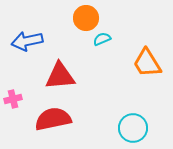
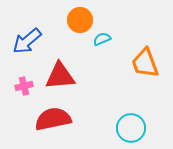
orange circle: moved 6 px left, 2 px down
blue arrow: rotated 28 degrees counterclockwise
orange trapezoid: moved 2 px left; rotated 12 degrees clockwise
pink cross: moved 11 px right, 13 px up
cyan circle: moved 2 px left
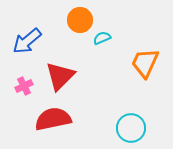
cyan semicircle: moved 1 px up
orange trapezoid: rotated 44 degrees clockwise
red triangle: rotated 40 degrees counterclockwise
pink cross: rotated 12 degrees counterclockwise
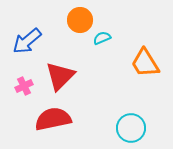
orange trapezoid: rotated 56 degrees counterclockwise
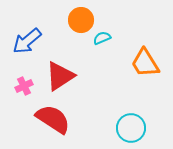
orange circle: moved 1 px right
red triangle: rotated 12 degrees clockwise
red semicircle: rotated 45 degrees clockwise
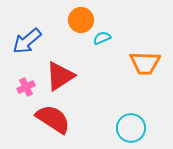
orange trapezoid: rotated 56 degrees counterclockwise
pink cross: moved 2 px right, 1 px down
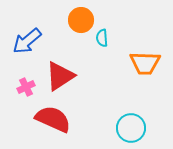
cyan semicircle: rotated 72 degrees counterclockwise
red semicircle: rotated 9 degrees counterclockwise
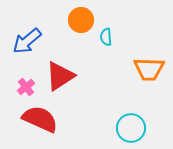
cyan semicircle: moved 4 px right, 1 px up
orange trapezoid: moved 4 px right, 6 px down
pink cross: rotated 12 degrees counterclockwise
red semicircle: moved 13 px left
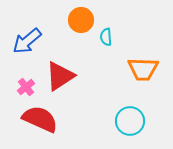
orange trapezoid: moved 6 px left
cyan circle: moved 1 px left, 7 px up
